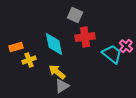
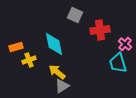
red cross: moved 15 px right, 7 px up
pink cross: moved 1 px left, 2 px up
cyan trapezoid: moved 6 px right, 9 px down; rotated 145 degrees counterclockwise
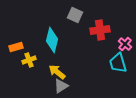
cyan diamond: moved 2 px left, 4 px up; rotated 25 degrees clockwise
gray triangle: moved 1 px left
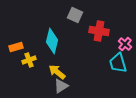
red cross: moved 1 px left, 1 px down; rotated 18 degrees clockwise
cyan diamond: moved 1 px down
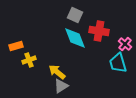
cyan diamond: moved 23 px right, 3 px up; rotated 35 degrees counterclockwise
orange rectangle: moved 1 px up
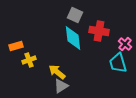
cyan diamond: moved 2 px left; rotated 15 degrees clockwise
